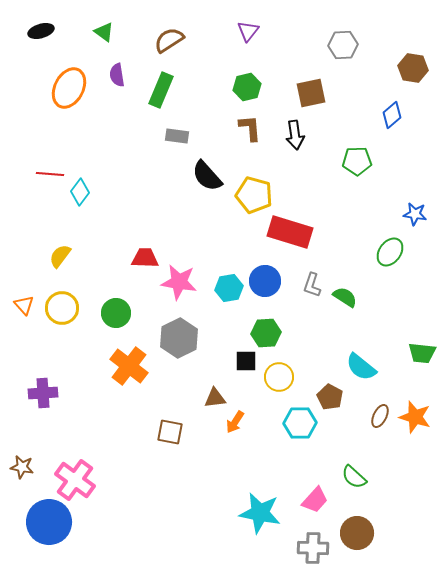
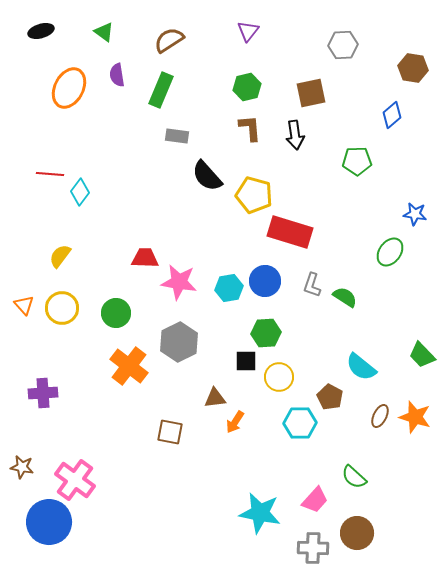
gray hexagon at (179, 338): moved 4 px down
green trapezoid at (422, 353): moved 2 px down; rotated 40 degrees clockwise
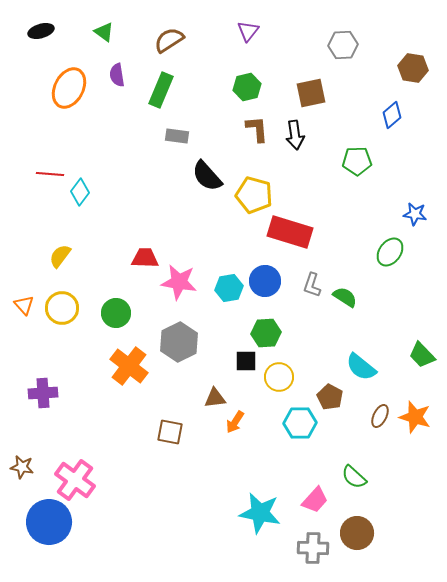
brown L-shape at (250, 128): moved 7 px right, 1 px down
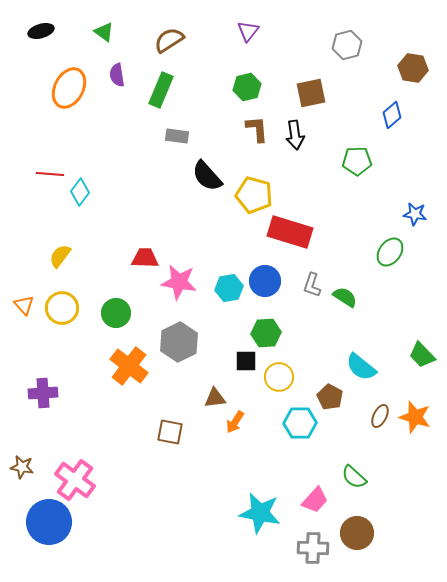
gray hexagon at (343, 45): moved 4 px right; rotated 12 degrees counterclockwise
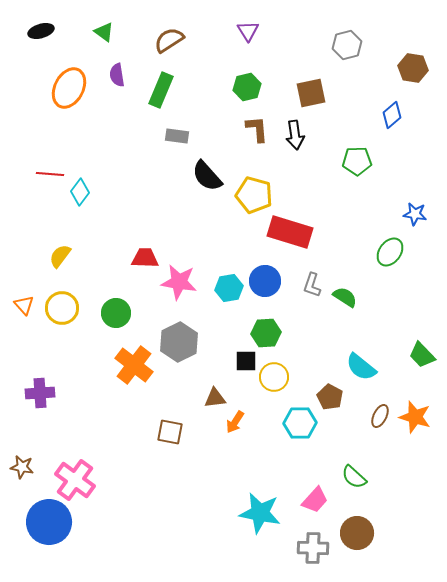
purple triangle at (248, 31): rotated 10 degrees counterclockwise
orange cross at (129, 366): moved 5 px right, 1 px up
yellow circle at (279, 377): moved 5 px left
purple cross at (43, 393): moved 3 px left
